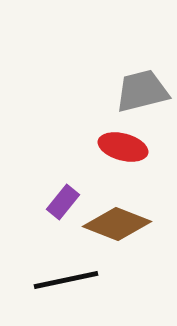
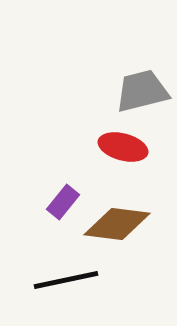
brown diamond: rotated 14 degrees counterclockwise
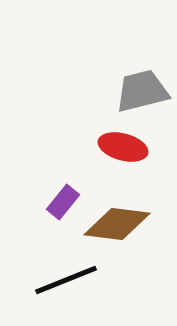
black line: rotated 10 degrees counterclockwise
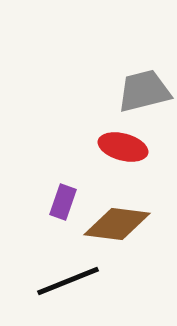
gray trapezoid: moved 2 px right
purple rectangle: rotated 20 degrees counterclockwise
black line: moved 2 px right, 1 px down
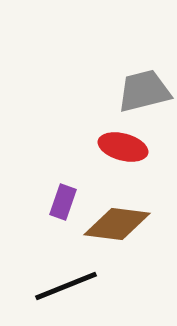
black line: moved 2 px left, 5 px down
